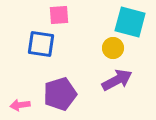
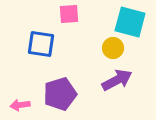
pink square: moved 10 px right, 1 px up
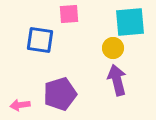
cyan square: rotated 20 degrees counterclockwise
blue square: moved 1 px left, 4 px up
purple arrow: rotated 76 degrees counterclockwise
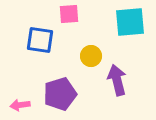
yellow circle: moved 22 px left, 8 px down
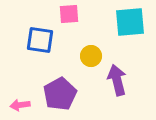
purple pentagon: rotated 12 degrees counterclockwise
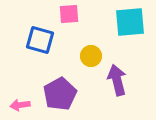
blue square: rotated 8 degrees clockwise
